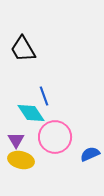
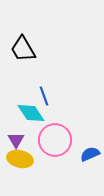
pink circle: moved 3 px down
yellow ellipse: moved 1 px left, 1 px up
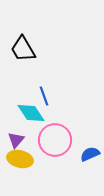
purple triangle: rotated 12 degrees clockwise
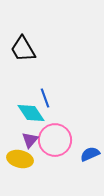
blue line: moved 1 px right, 2 px down
purple triangle: moved 14 px right
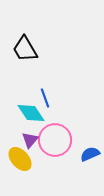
black trapezoid: moved 2 px right
yellow ellipse: rotated 35 degrees clockwise
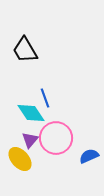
black trapezoid: moved 1 px down
pink circle: moved 1 px right, 2 px up
blue semicircle: moved 1 px left, 2 px down
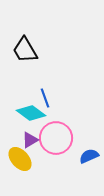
cyan diamond: rotated 20 degrees counterclockwise
purple triangle: rotated 18 degrees clockwise
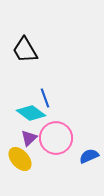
purple triangle: moved 1 px left, 2 px up; rotated 12 degrees counterclockwise
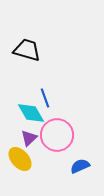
black trapezoid: moved 2 px right; rotated 136 degrees clockwise
cyan diamond: rotated 24 degrees clockwise
pink circle: moved 1 px right, 3 px up
blue semicircle: moved 9 px left, 10 px down
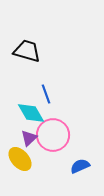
black trapezoid: moved 1 px down
blue line: moved 1 px right, 4 px up
pink circle: moved 4 px left
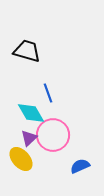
blue line: moved 2 px right, 1 px up
yellow ellipse: moved 1 px right
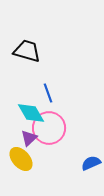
pink circle: moved 4 px left, 7 px up
blue semicircle: moved 11 px right, 3 px up
